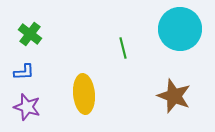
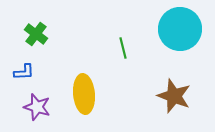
green cross: moved 6 px right
purple star: moved 10 px right
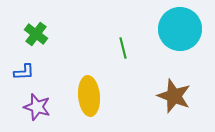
yellow ellipse: moved 5 px right, 2 px down
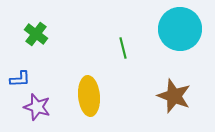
blue L-shape: moved 4 px left, 7 px down
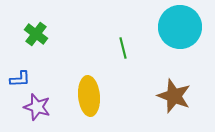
cyan circle: moved 2 px up
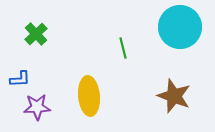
green cross: rotated 10 degrees clockwise
purple star: rotated 20 degrees counterclockwise
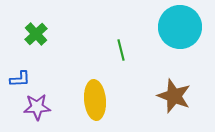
green line: moved 2 px left, 2 px down
yellow ellipse: moved 6 px right, 4 px down
